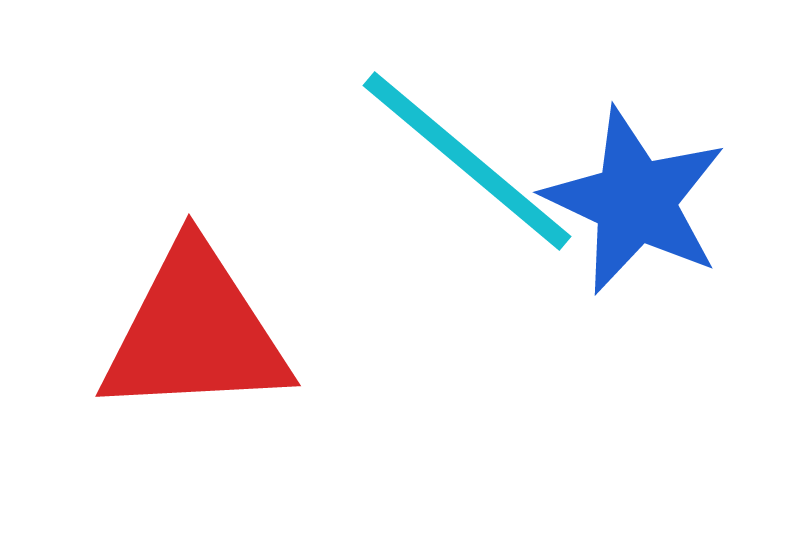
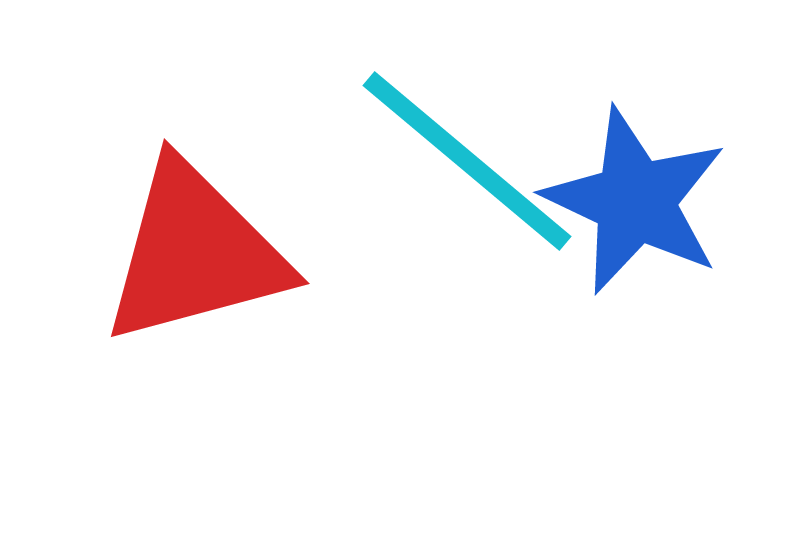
red triangle: moved 79 px up; rotated 12 degrees counterclockwise
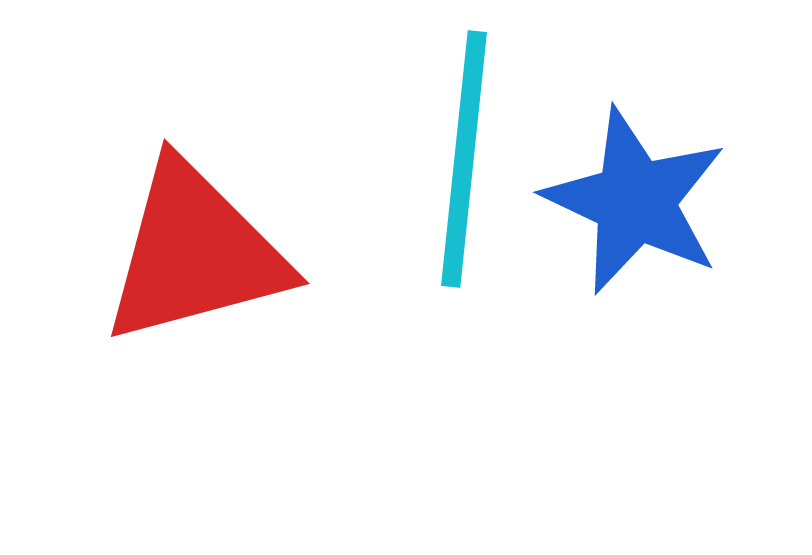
cyan line: moved 3 px left, 2 px up; rotated 56 degrees clockwise
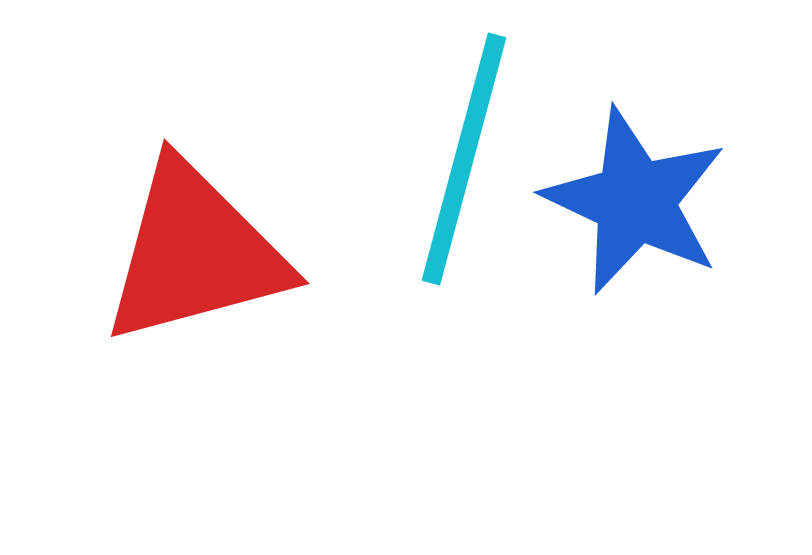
cyan line: rotated 9 degrees clockwise
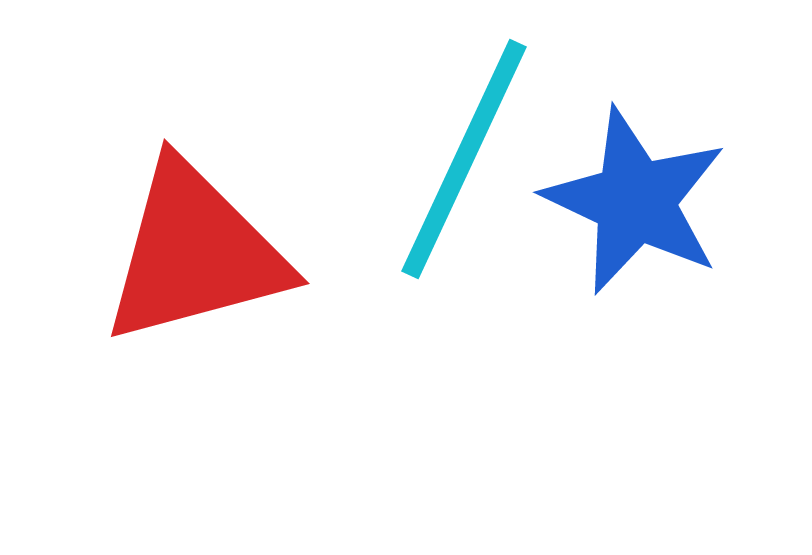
cyan line: rotated 10 degrees clockwise
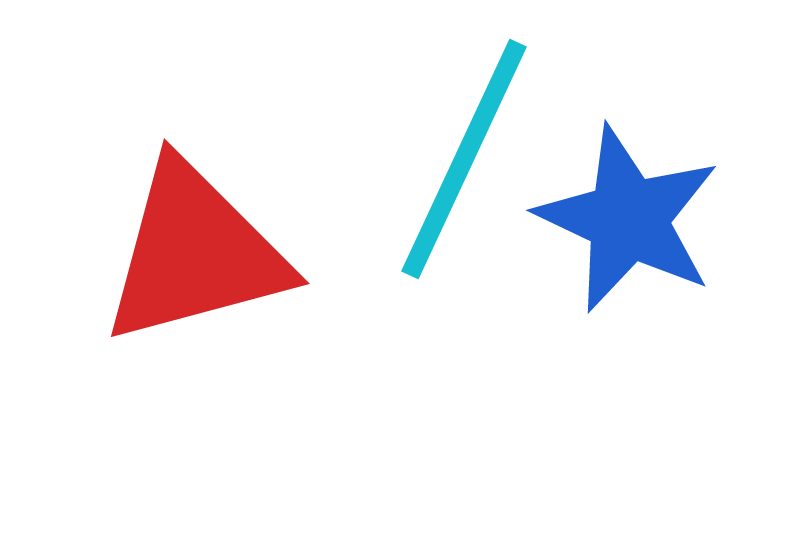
blue star: moved 7 px left, 18 px down
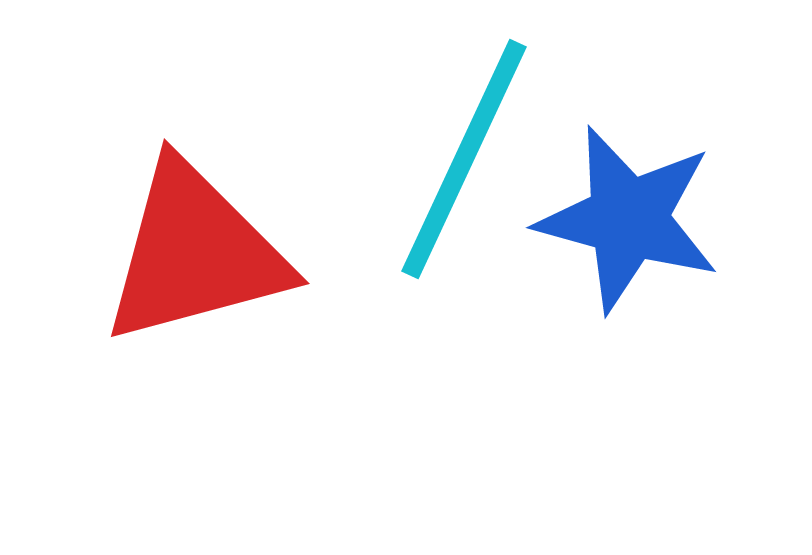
blue star: rotated 10 degrees counterclockwise
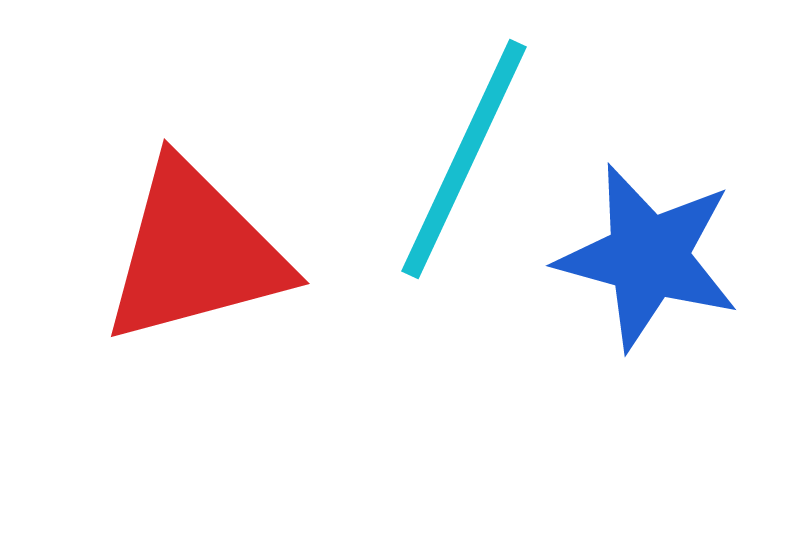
blue star: moved 20 px right, 38 px down
